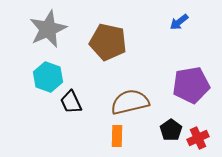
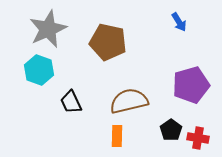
blue arrow: rotated 84 degrees counterclockwise
cyan hexagon: moved 9 px left, 7 px up
purple pentagon: rotated 6 degrees counterclockwise
brown semicircle: moved 1 px left, 1 px up
red cross: rotated 35 degrees clockwise
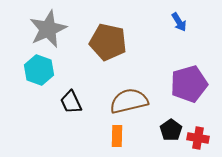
purple pentagon: moved 2 px left, 1 px up
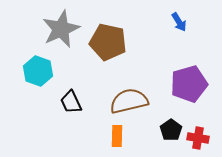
gray star: moved 13 px right
cyan hexagon: moved 1 px left, 1 px down
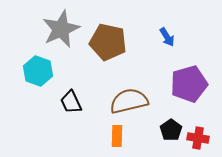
blue arrow: moved 12 px left, 15 px down
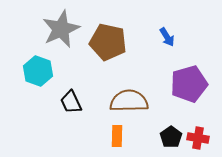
brown semicircle: rotated 12 degrees clockwise
black pentagon: moved 7 px down
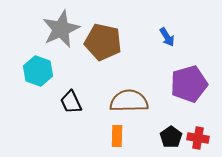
brown pentagon: moved 5 px left
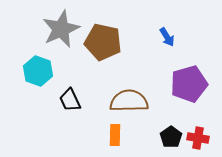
black trapezoid: moved 1 px left, 2 px up
orange rectangle: moved 2 px left, 1 px up
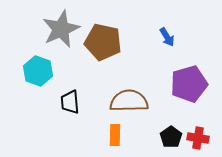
black trapezoid: moved 2 px down; rotated 20 degrees clockwise
